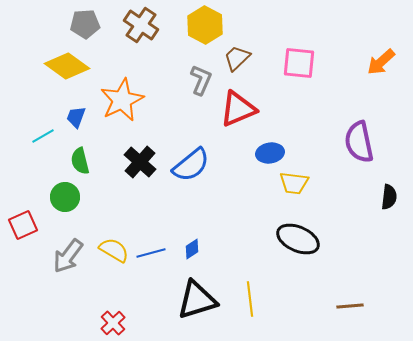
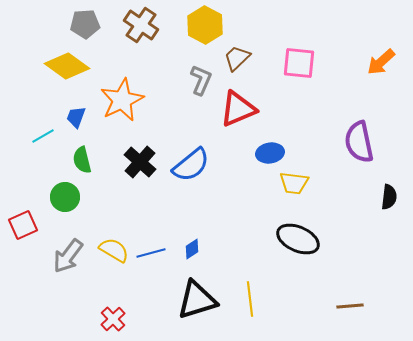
green semicircle: moved 2 px right, 1 px up
red cross: moved 4 px up
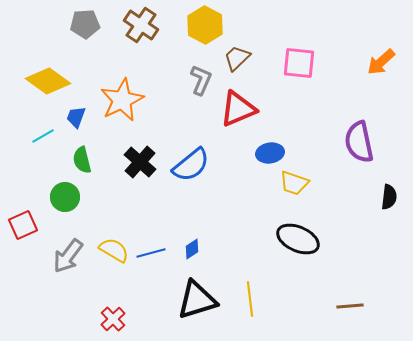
yellow diamond: moved 19 px left, 15 px down
yellow trapezoid: rotated 12 degrees clockwise
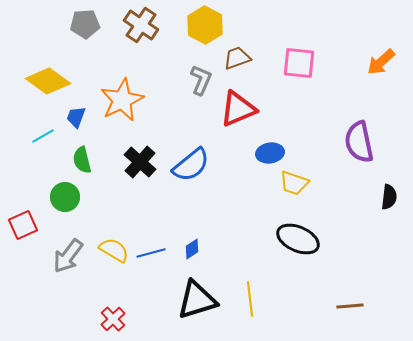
brown trapezoid: rotated 24 degrees clockwise
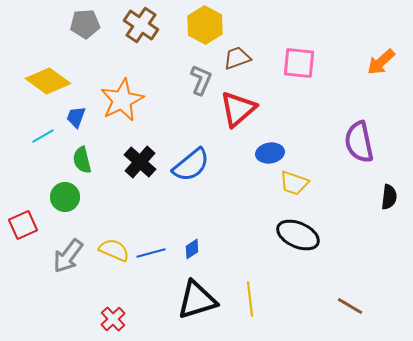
red triangle: rotated 18 degrees counterclockwise
black ellipse: moved 4 px up
yellow semicircle: rotated 8 degrees counterclockwise
brown line: rotated 36 degrees clockwise
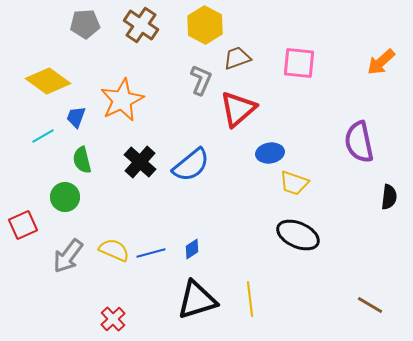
brown line: moved 20 px right, 1 px up
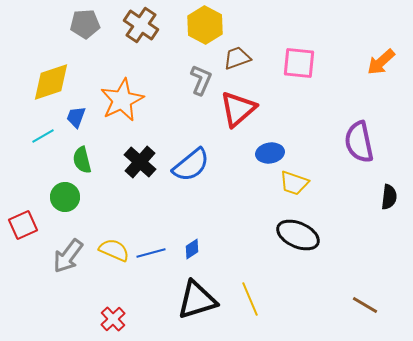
yellow diamond: moved 3 px right, 1 px down; rotated 54 degrees counterclockwise
yellow line: rotated 16 degrees counterclockwise
brown line: moved 5 px left
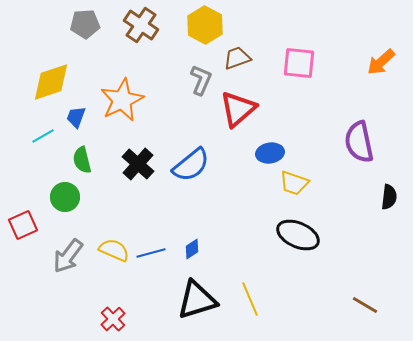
black cross: moved 2 px left, 2 px down
